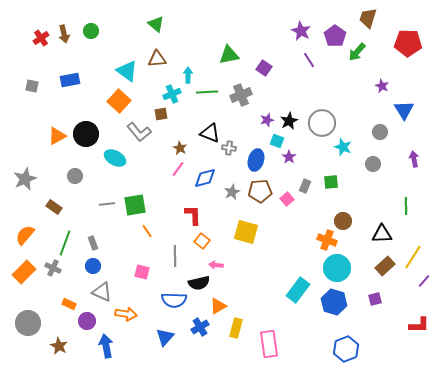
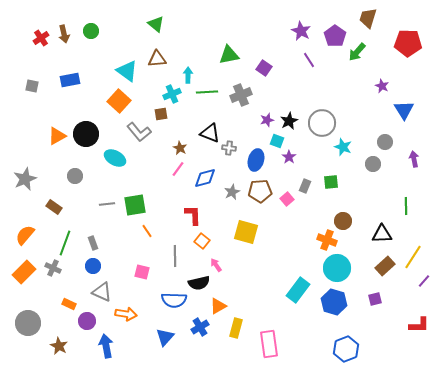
gray circle at (380, 132): moved 5 px right, 10 px down
pink arrow at (216, 265): rotated 48 degrees clockwise
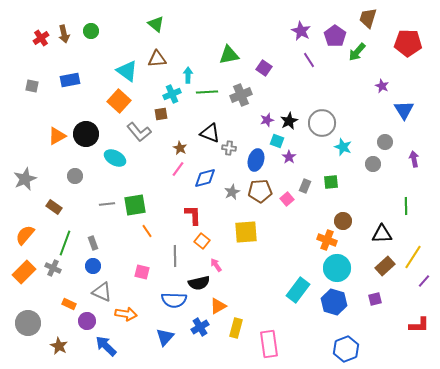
yellow square at (246, 232): rotated 20 degrees counterclockwise
blue arrow at (106, 346): rotated 35 degrees counterclockwise
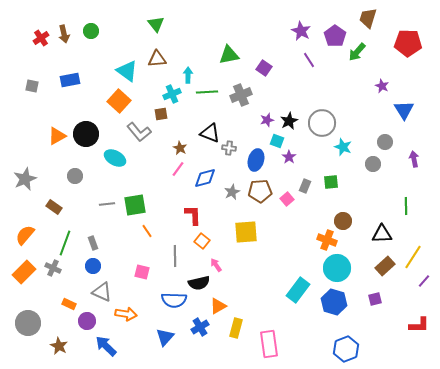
green triangle at (156, 24): rotated 12 degrees clockwise
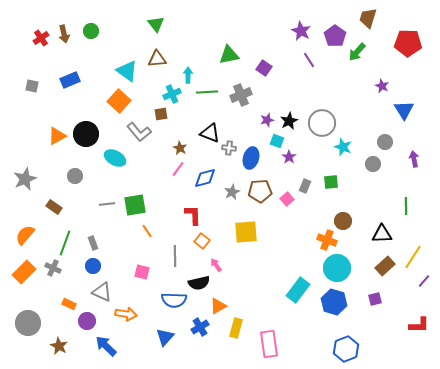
blue rectangle at (70, 80): rotated 12 degrees counterclockwise
blue ellipse at (256, 160): moved 5 px left, 2 px up
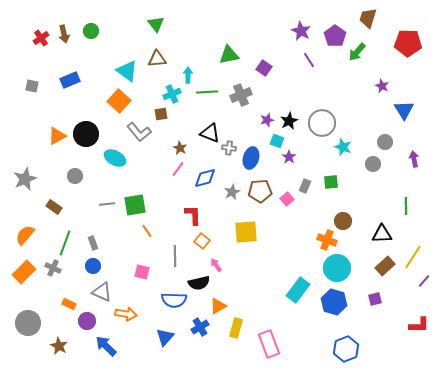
pink rectangle at (269, 344): rotated 12 degrees counterclockwise
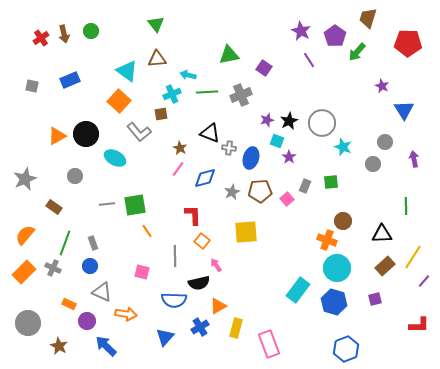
cyan arrow at (188, 75): rotated 77 degrees counterclockwise
blue circle at (93, 266): moved 3 px left
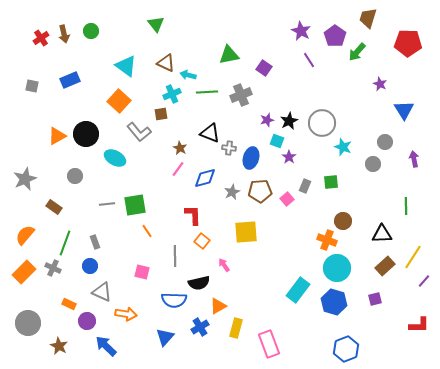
brown triangle at (157, 59): moved 9 px right, 4 px down; rotated 30 degrees clockwise
cyan triangle at (127, 71): moved 1 px left, 5 px up
purple star at (382, 86): moved 2 px left, 2 px up
gray rectangle at (93, 243): moved 2 px right, 1 px up
pink arrow at (216, 265): moved 8 px right
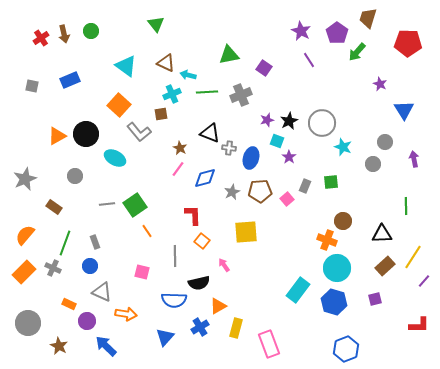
purple pentagon at (335, 36): moved 2 px right, 3 px up
orange square at (119, 101): moved 4 px down
green square at (135, 205): rotated 25 degrees counterclockwise
